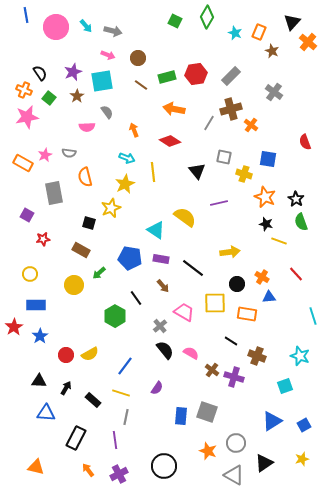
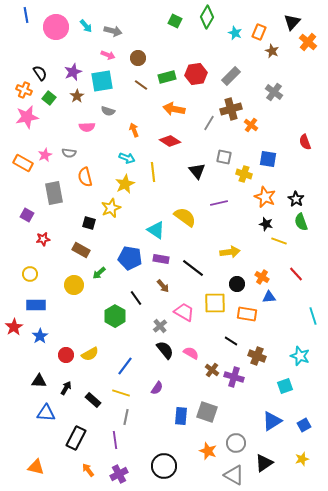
gray semicircle at (107, 112): moved 1 px right, 1 px up; rotated 144 degrees clockwise
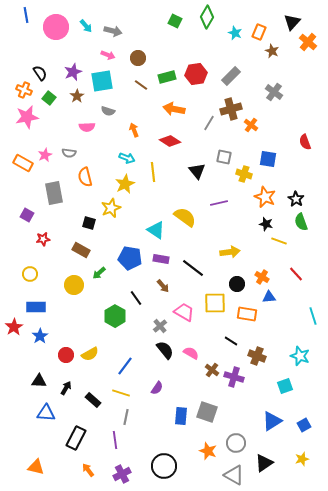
blue rectangle at (36, 305): moved 2 px down
purple cross at (119, 474): moved 3 px right
